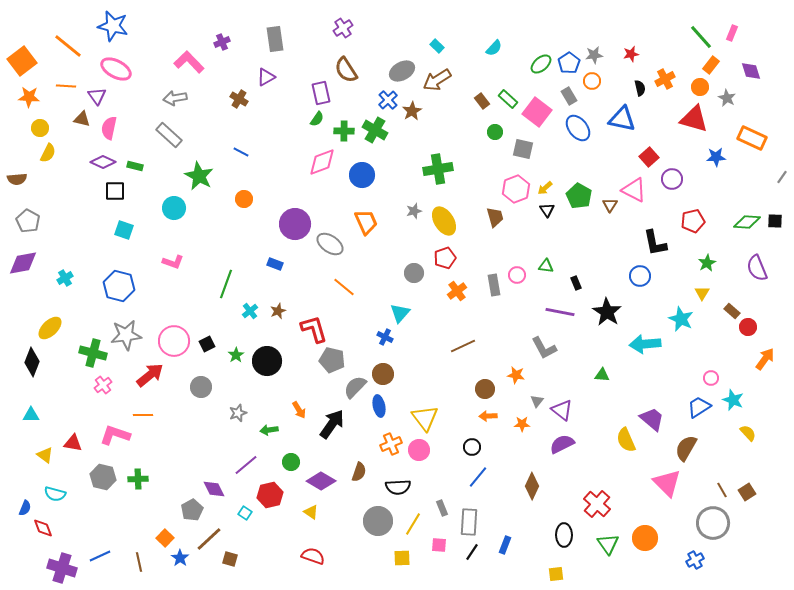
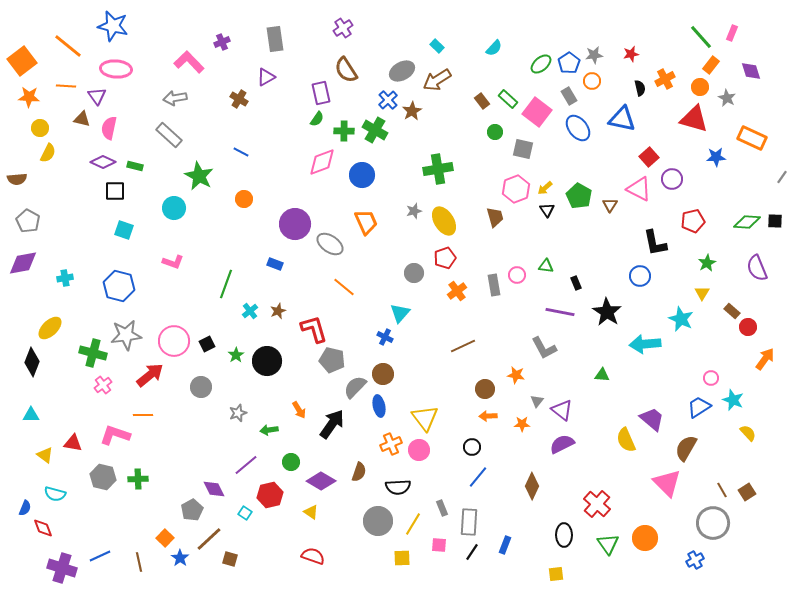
pink ellipse at (116, 69): rotated 24 degrees counterclockwise
pink triangle at (634, 190): moved 5 px right, 1 px up
cyan cross at (65, 278): rotated 21 degrees clockwise
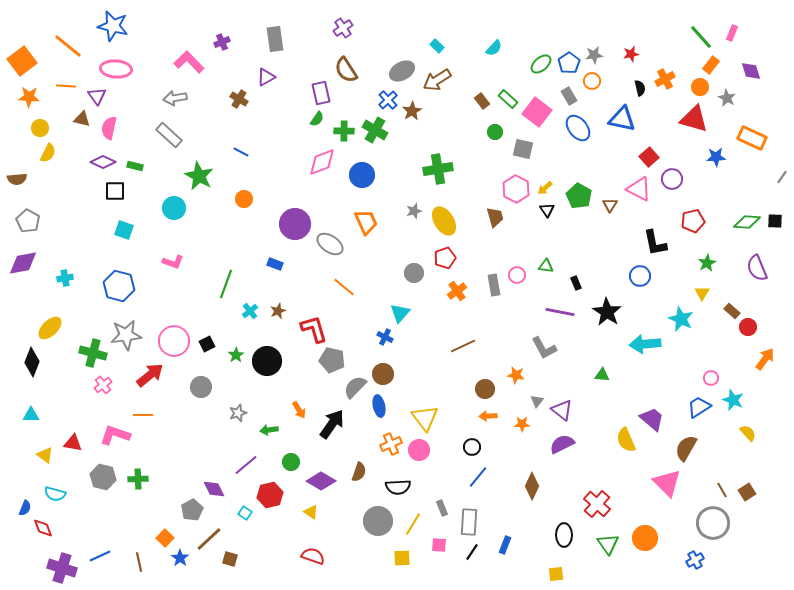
pink hexagon at (516, 189): rotated 12 degrees counterclockwise
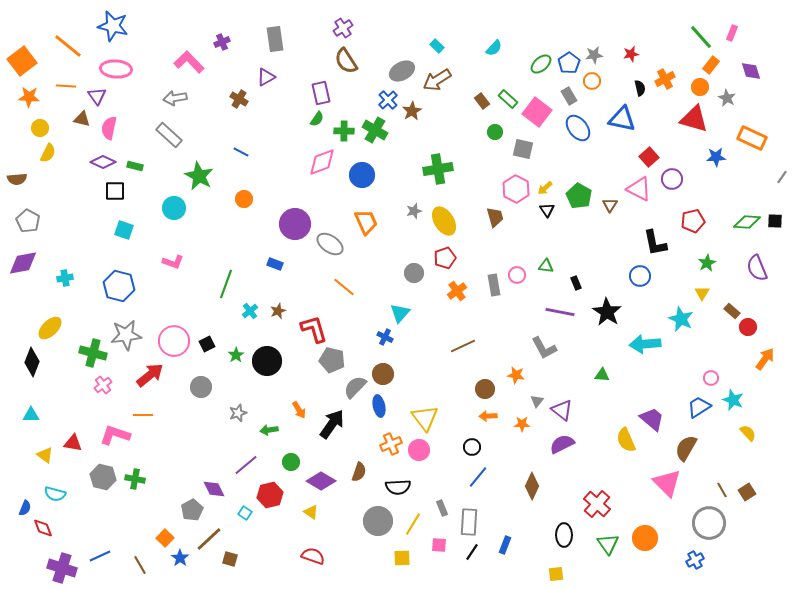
brown semicircle at (346, 70): moved 9 px up
green cross at (138, 479): moved 3 px left; rotated 12 degrees clockwise
gray circle at (713, 523): moved 4 px left
brown line at (139, 562): moved 1 px right, 3 px down; rotated 18 degrees counterclockwise
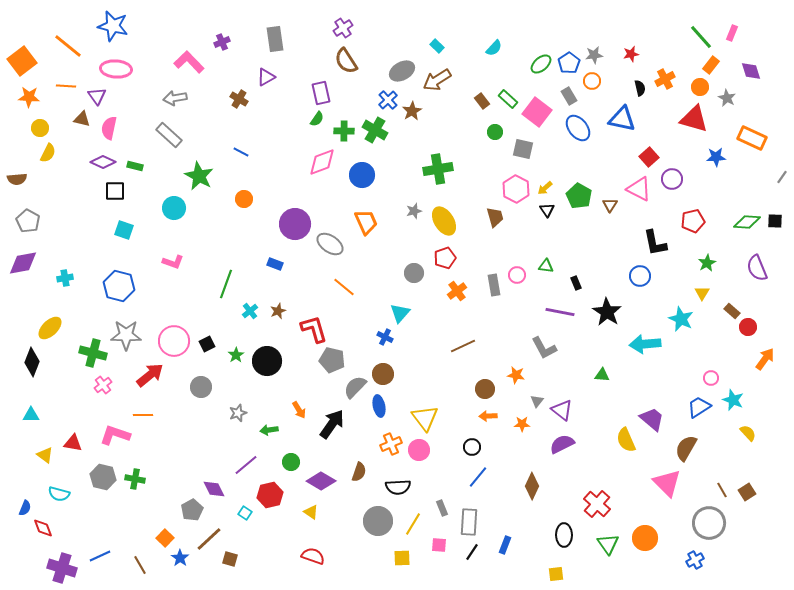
gray star at (126, 335): rotated 8 degrees clockwise
cyan semicircle at (55, 494): moved 4 px right
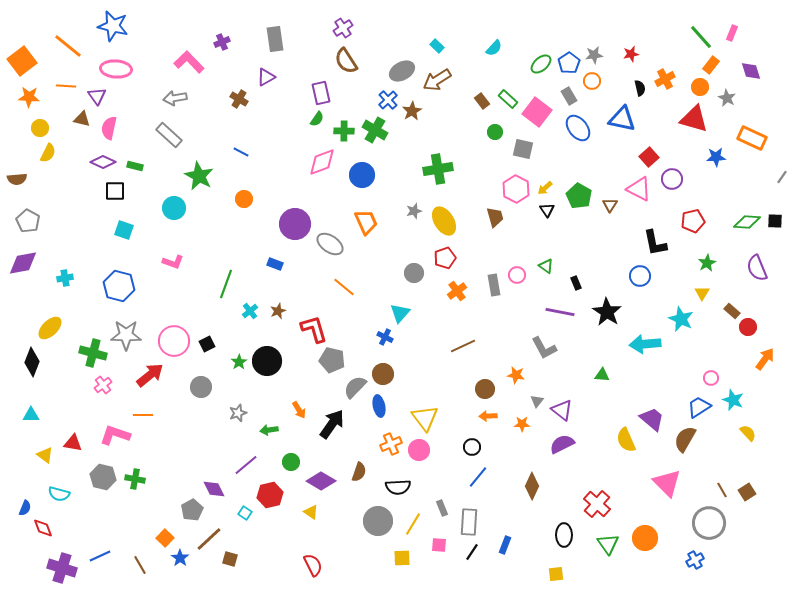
green triangle at (546, 266): rotated 28 degrees clockwise
green star at (236, 355): moved 3 px right, 7 px down
brown semicircle at (686, 448): moved 1 px left, 9 px up
red semicircle at (313, 556): moved 9 px down; rotated 45 degrees clockwise
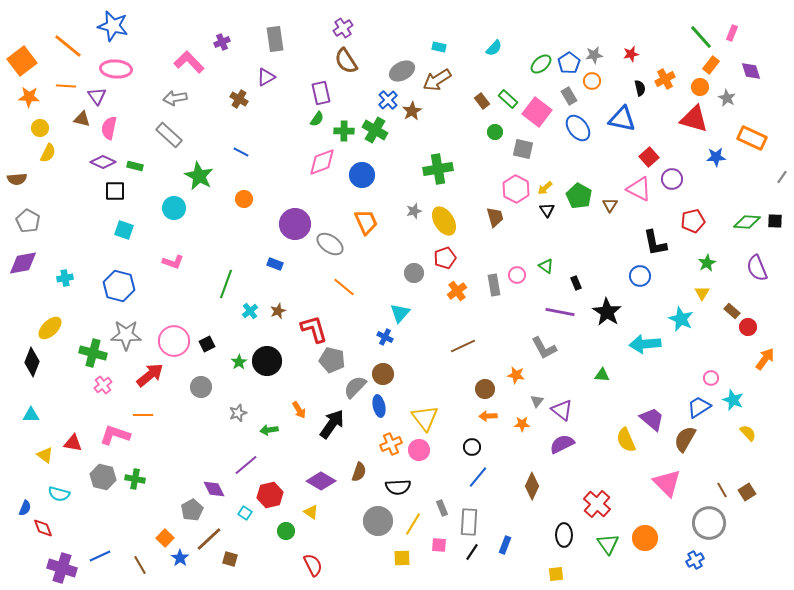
cyan rectangle at (437, 46): moved 2 px right, 1 px down; rotated 32 degrees counterclockwise
green circle at (291, 462): moved 5 px left, 69 px down
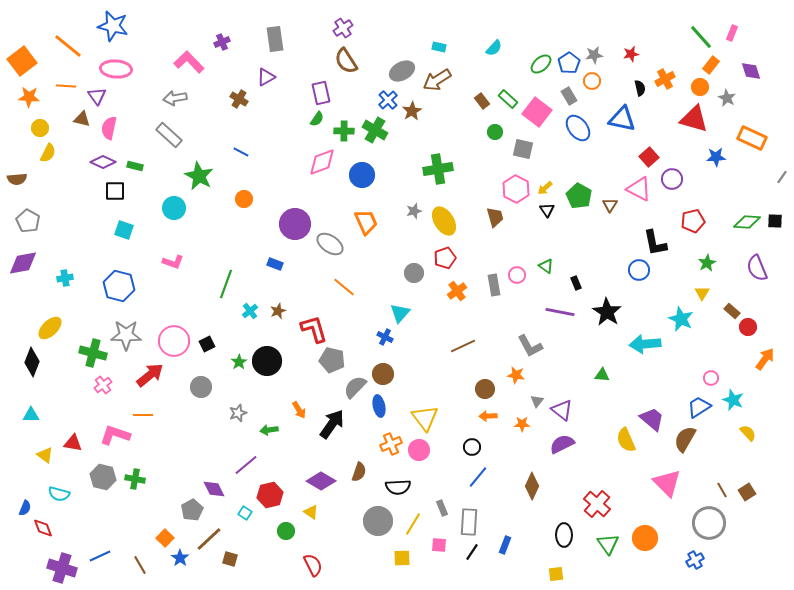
blue circle at (640, 276): moved 1 px left, 6 px up
gray L-shape at (544, 348): moved 14 px left, 2 px up
